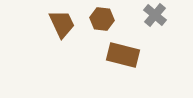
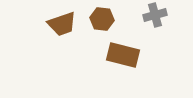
gray cross: rotated 35 degrees clockwise
brown trapezoid: rotated 96 degrees clockwise
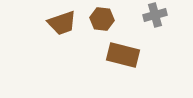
brown trapezoid: moved 1 px up
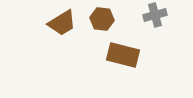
brown trapezoid: rotated 12 degrees counterclockwise
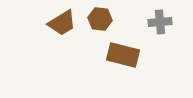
gray cross: moved 5 px right, 7 px down; rotated 10 degrees clockwise
brown hexagon: moved 2 px left
